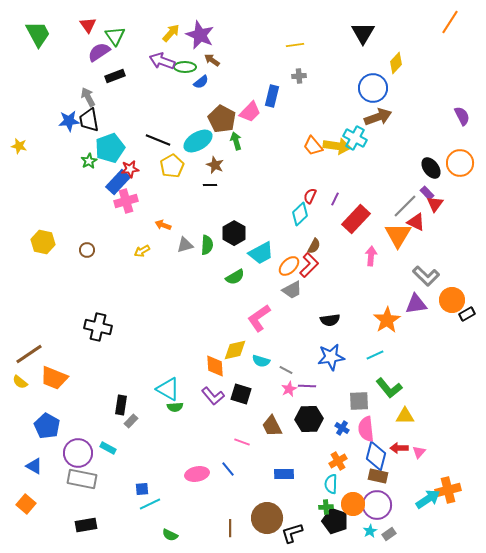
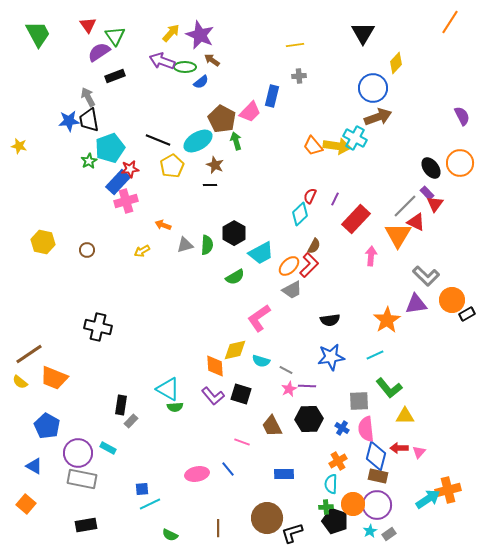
brown line at (230, 528): moved 12 px left
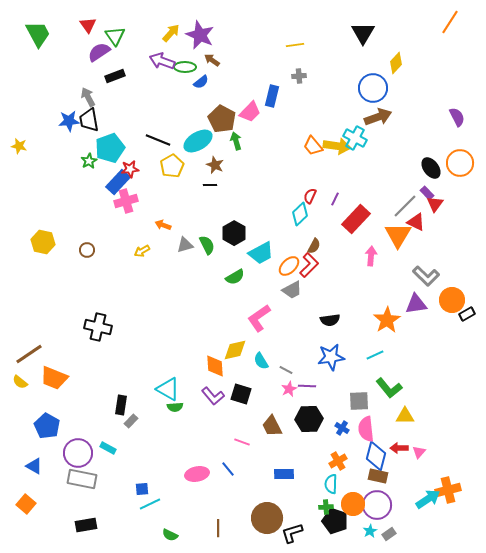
purple semicircle at (462, 116): moved 5 px left, 1 px down
green semicircle at (207, 245): rotated 30 degrees counterclockwise
cyan semicircle at (261, 361): rotated 42 degrees clockwise
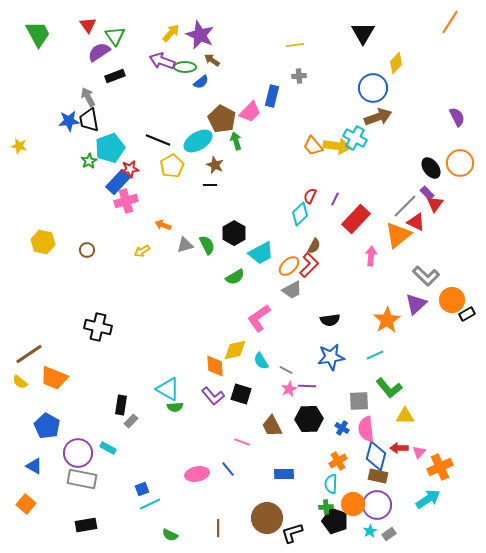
orange triangle at (398, 235): rotated 20 degrees clockwise
purple triangle at (416, 304): rotated 35 degrees counterclockwise
blue square at (142, 489): rotated 16 degrees counterclockwise
orange cross at (448, 490): moved 8 px left, 23 px up; rotated 10 degrees counterclockwise
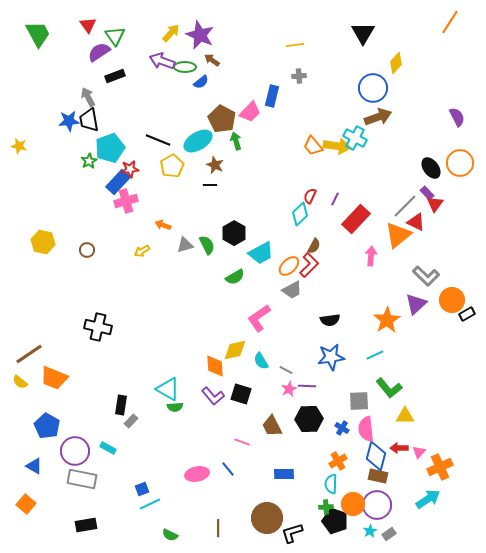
purple circle at (78, 453): moved 3 px left, 2 px up
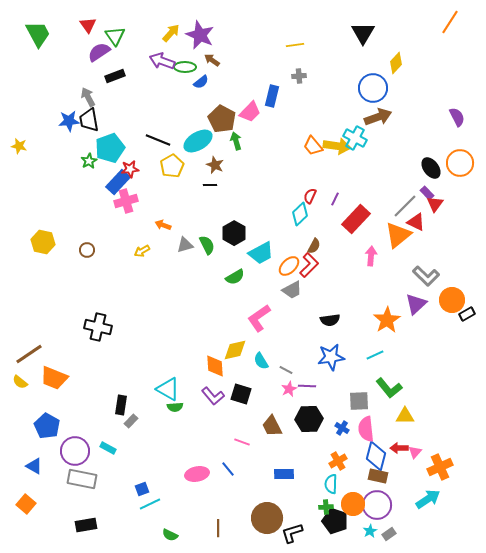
pink triangle at (419, 452): moved 4 px left
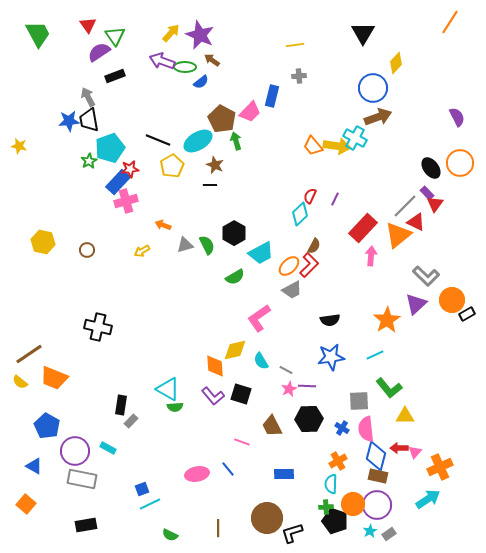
red rectangle at (356, 219): moved 7 px right, 9 px down
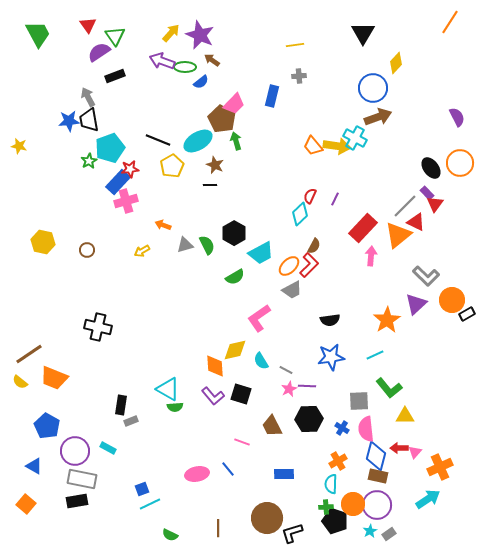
pink trapezoid at (250, 112): moved 16 px left, 8 px up
gray rectangle at (131, 421): rotated 24 degrees clockwise
black rectangle at (86, 525): moved 9 px left, 24 px up
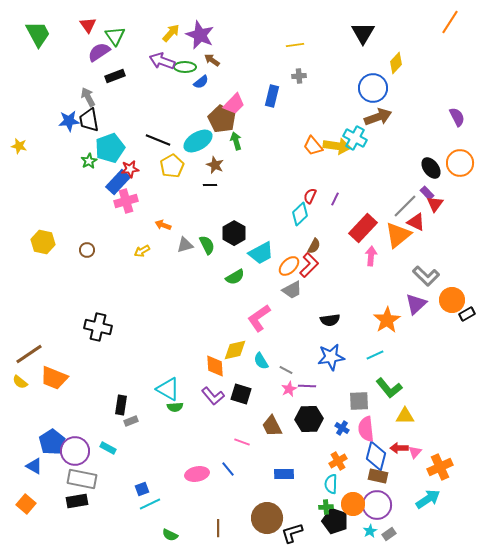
blue pentagon at (47, 426): moved 5 px right, 16 px down; rotated 10 degrees clockwise
